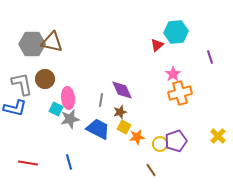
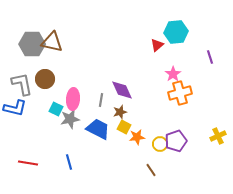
pink ellipse: moved 5 px right, 1 px down; rotated 10 degrees clockwise
yellow cross: rotated 21 degrees clockwise
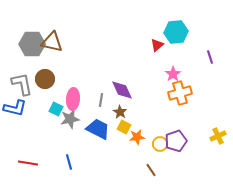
brown star: rotated 24 degrees counterclockwise
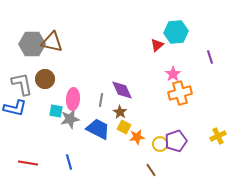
cyan square: moved 2 px down; rotated 16 degrees counterclockwise
